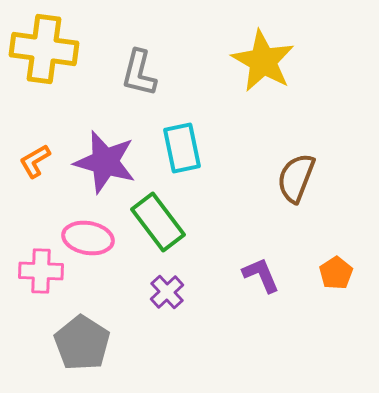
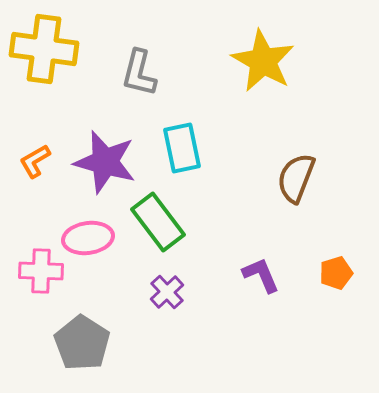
pink ellipse: rotated 18 degrees counterclockwise
orange pentagon: rotated 16 degrees clockwise
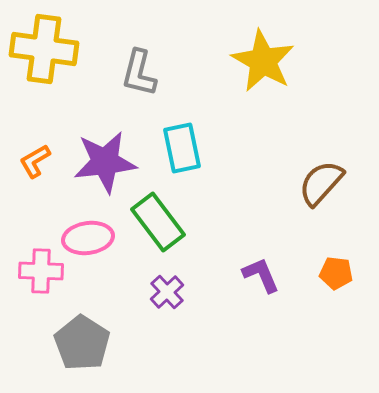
purple star: rotated 22 degrees counterclockwise
brown semicircle: moved 25 px right, 5 px down; rotated 21 degrees clockwise
orange pentagon: rotated 24 degrees clockwise
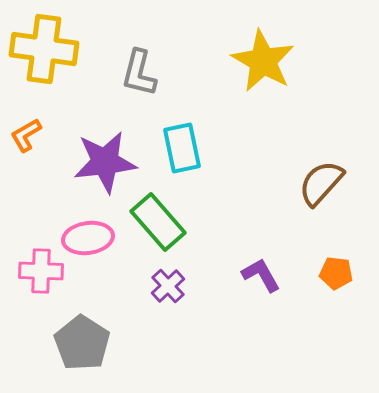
orange L-shape: moved 9 px left, 26 px up
green rectangle: rotated 4 degrees counterclockwise
purple L-shape: rotated 6 degrees counterclockwise
purple cross: moved 1 px right, 6 px up
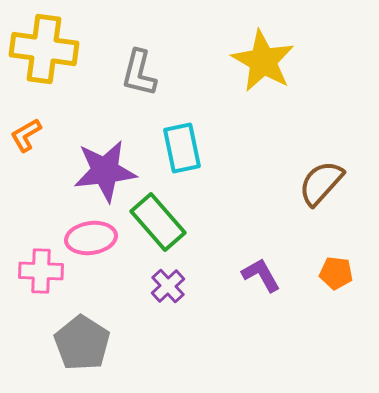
purple star: moved 9 px down
pink ellipse: moved 3 px right
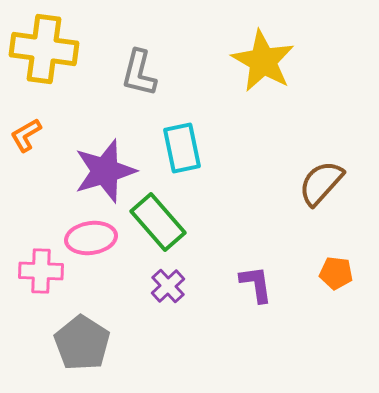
purple star: rotated 10 degrees counterclockwise
purple L-shape: moved 5 px left, 9 px down; rotated 21 degrees clockwise
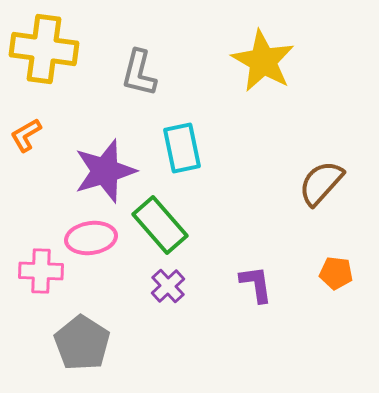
green rectangle: moved 2 px right, 3 px down
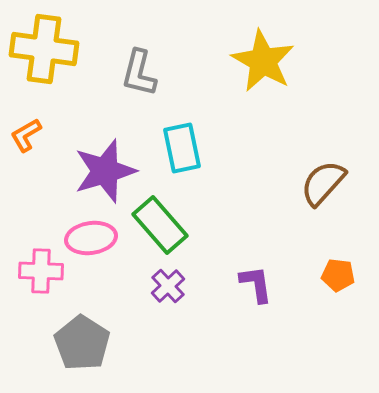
brown semicircle: moved 2 px right
orange pentagon: moved 2 px right, 2 px down
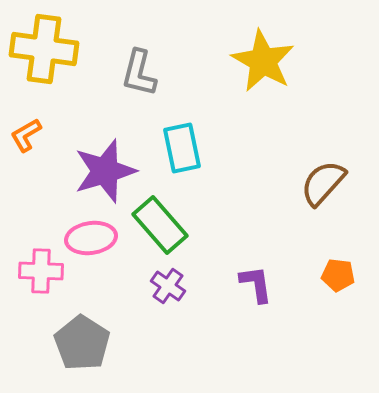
purple cross: rotated 12 degrees counterclockwise
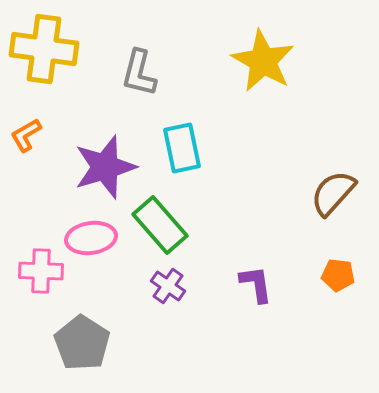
purple star: moved 4 px up
brown semicircle: moved 10 px right, 10 px down
